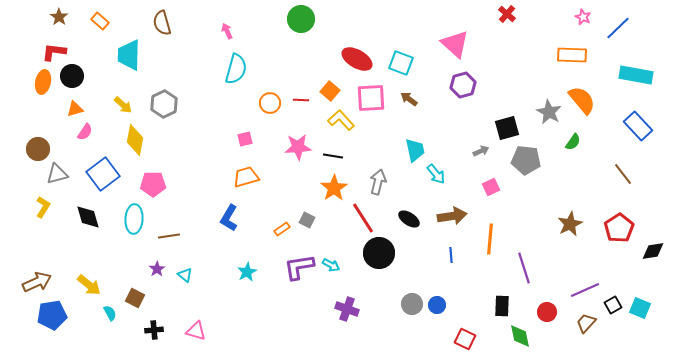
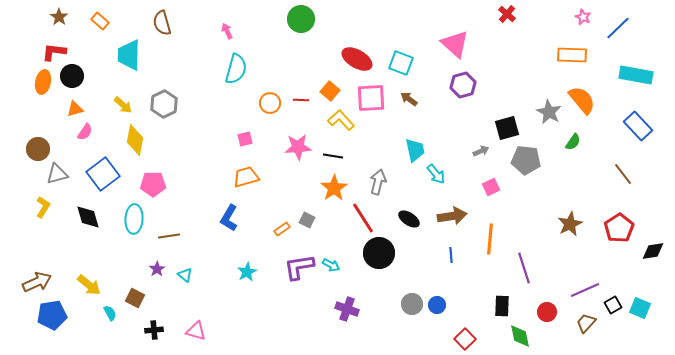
red square at (465, 339): rotated 20 degrees clockwise
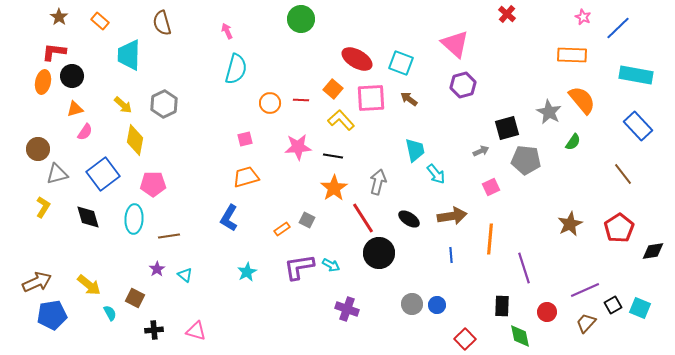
orange square at (330, 91): moved 3 px right, 2 px up
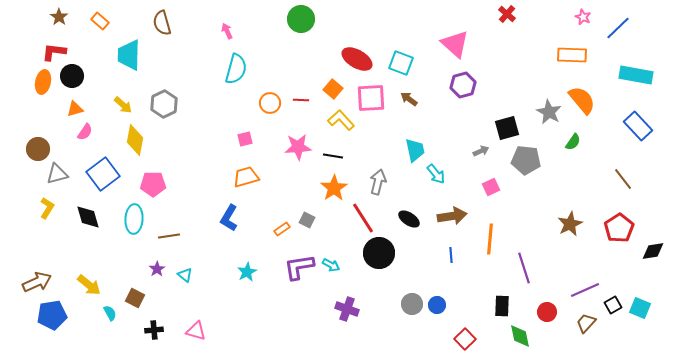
brown line at (623, 174): moved 5 px down
yellow L-shape at (43, 207): moved 4 px right, 1 px down
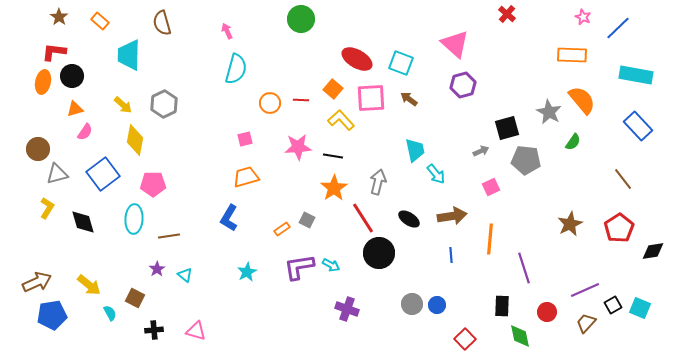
black diamond at (88, 217): moved 5 px left, 5 px down
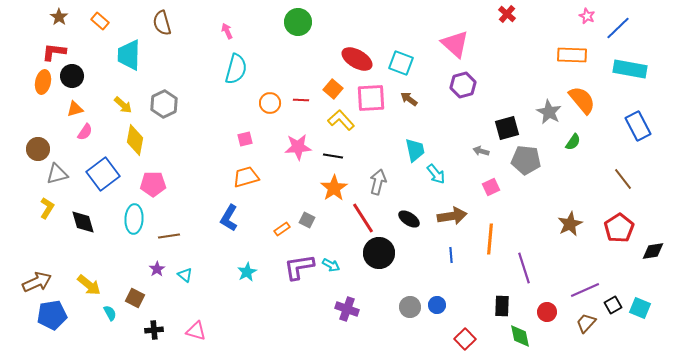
pink star at (583, 17): moved 4 px right, 1 px up
green circle at (301, 19): moved 3 px left, 3 px down
cyan rectangle at (636, 75): moved 6 px left, 6 px up
blue rectangle at (638, 126): rotated 16 degrees clockwise
gray arrow at (481, 151): rotated 140 degrees counterclockwise
gray circle at (412, 304): moved 2 px left, 3 px down
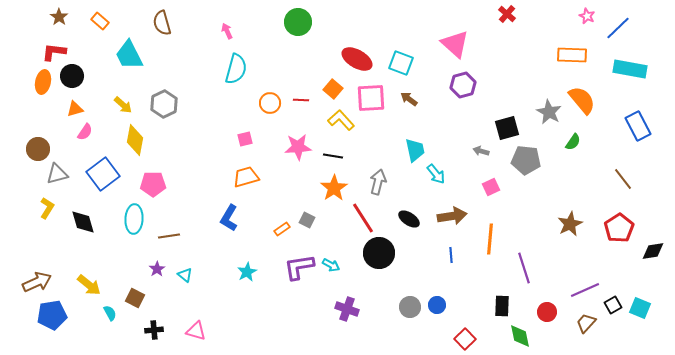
cyan trapezoid at (129, 55): rotated 28 degrees counterclockwise
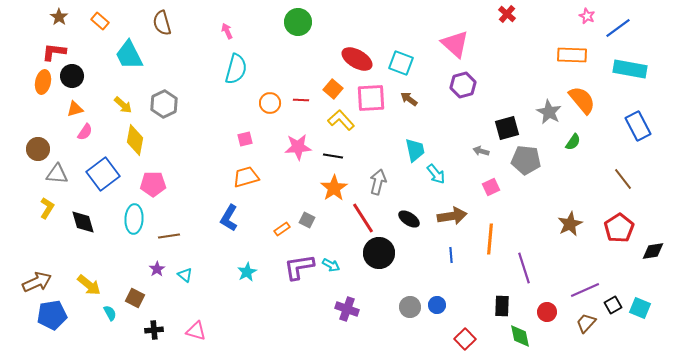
blue line at (618, 28): rotated 8 degrees clockwise
gray triangle at (57, 174): rotated 20 degrees clockwise
